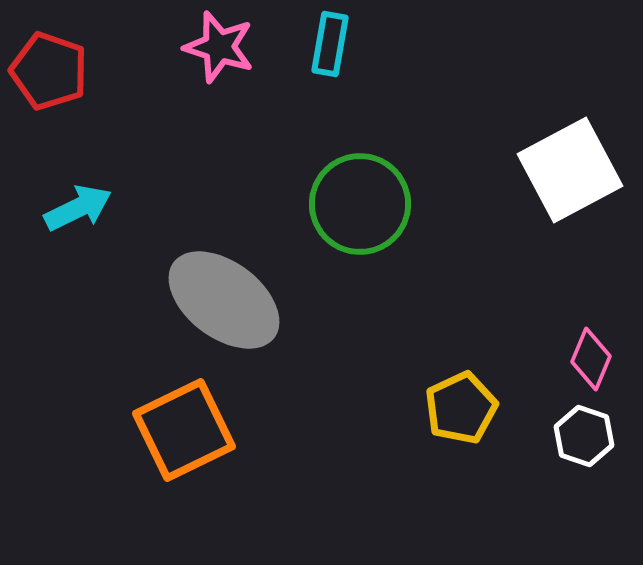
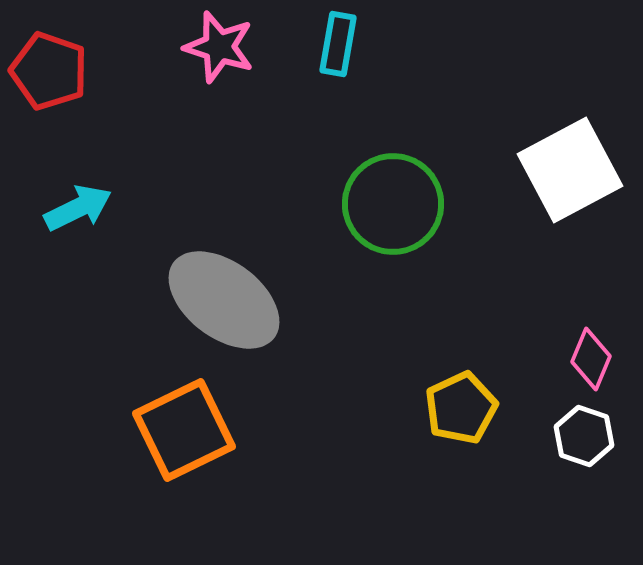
cyan rectangle: moved 8 px right
green circle: moved 33 px right
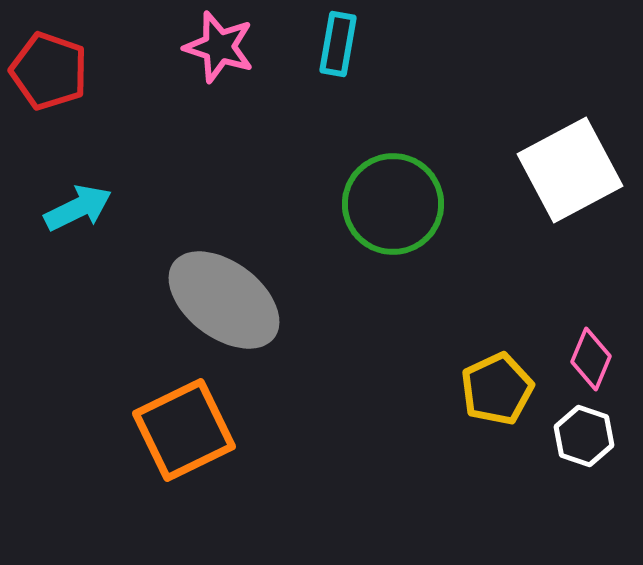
yellow pentagon: moved 36 px right, 19 px up
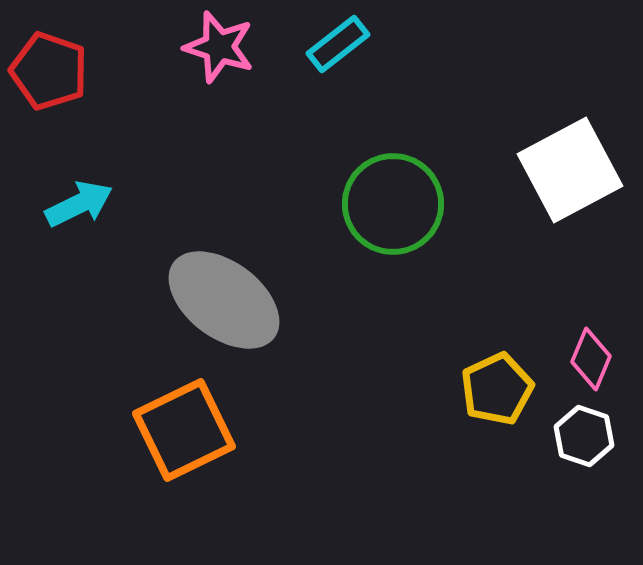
cyan rectangle: rotated 42 degrees clockwise
cyan arrow: moved 1 px right, 4 px up
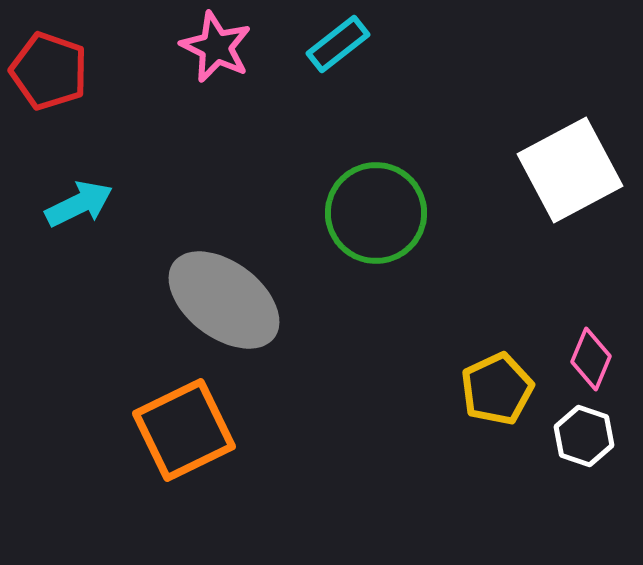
pink star: moved 3 px left; rotated 8 degrees clockwise
green circle: moved 17 px left, 9 px down
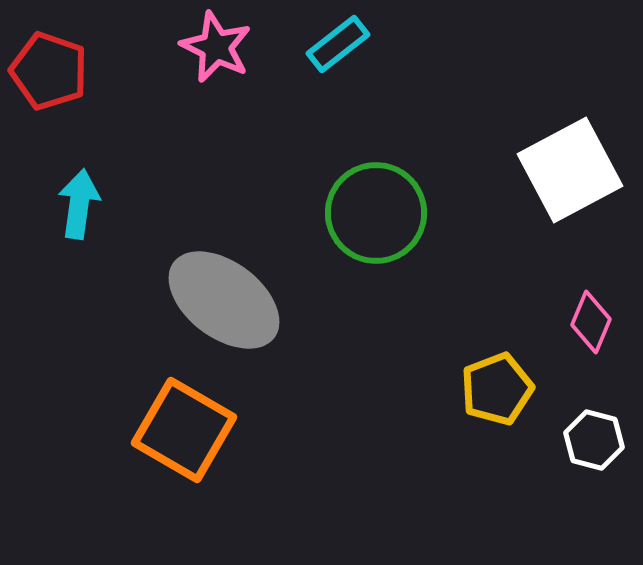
cyan arrow: rotated 56 degrees counterclockwise
pink diamond: moved 37 px up
yellow pentagon: rotated 4 degrees clockwise
orange square: rotated 34 degrees counterclockwise
white hexagon: moved 10 px right, 4 px down; rotated 4 degrees counterclockwise
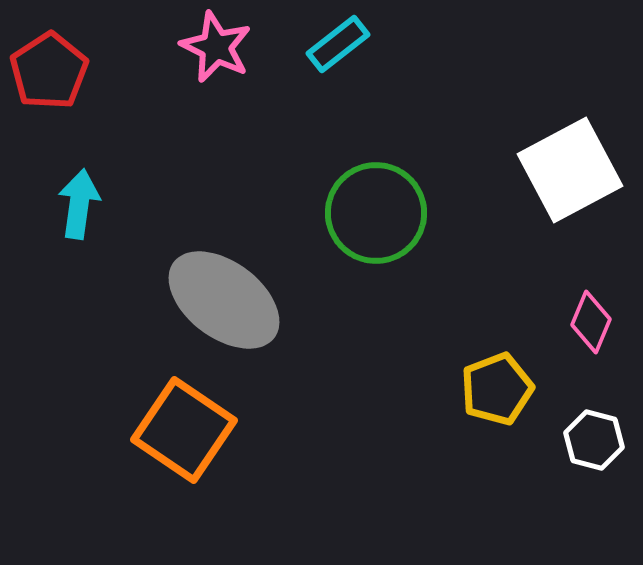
red pentagon: rotated 20 degrees clockwise
orange square: rotated 4 degrees clockwise
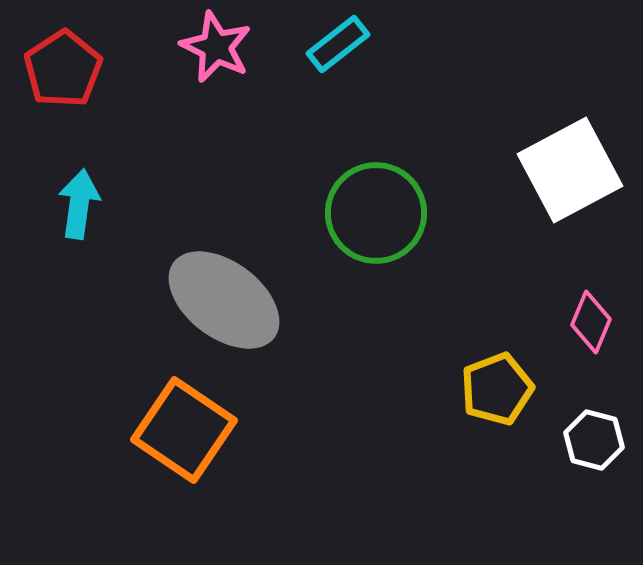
red pentagon: moved 14 px right, 2 px up
